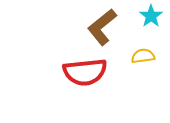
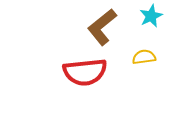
cyan star: rotated 10 degrees clockwise
yellow semicircle: moved 1 px right, 1 px down
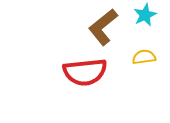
cyan star: moved 6 px left, 1 px up
brown L-shape: moved 1 px right
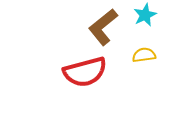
yellow semicircle: moved 2 px up
red semicircle: rotated 9 degrees counterclockwise
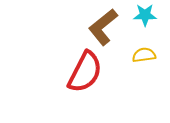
cyan star: rotated 25 degrees clockwise
red semicircle: rotated 48 degrees counterclockwise
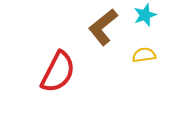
cyan star: rotated 20 degrees counterclockwise
red semicircle: moved 27 px left
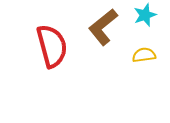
red semicircle: moved 6 px left, 26 px up; rotated 42 degrees counterclockwise
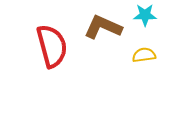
cyan star: rotated 20 degrees clockwise
brown L-shape: rotated 63 degrees clockwise
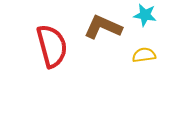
cyan star: rotated 10 degrees clockwise
